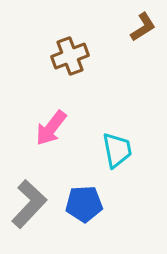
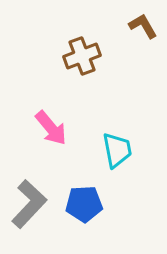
brown L-shape: moved 1 px up; rotated 88 degrees counterclockwise
brown cross: moved 12 px right
pink arrow: rotated 78 degrees counterclockwise
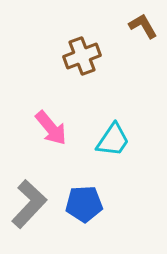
cyan trapezoid: moved 4 px left, 10 px up; rotated 45 degrees clockwise
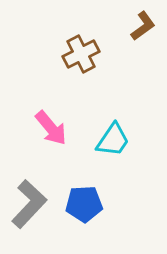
brown L-shape: rotated 84 degrees clockwise
brown cross: moved 1 px left, 2 px up; rotated 6 degrees counterclockwise
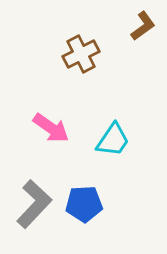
pink arrow: rotated 15 degrees counterclockwise
gray L-shape: moved 5 px right
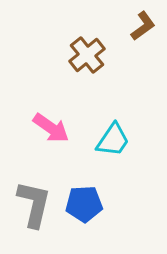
brown cross: moved 6 px right, 1 px down; rotated 12 degrees counterclockwise
gray L-shape: rotated 30 degrees counterclockwise
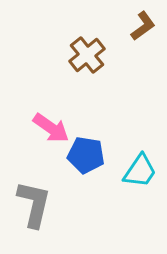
cyan trapezoid: moved 27 px right, 31 px down
blue pentagon: moved 2 px right, 49 px up; rotated 12 degrees clockwise
